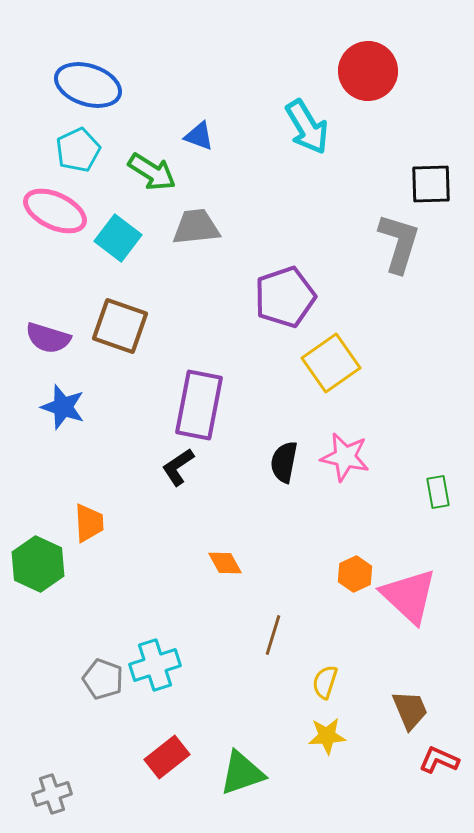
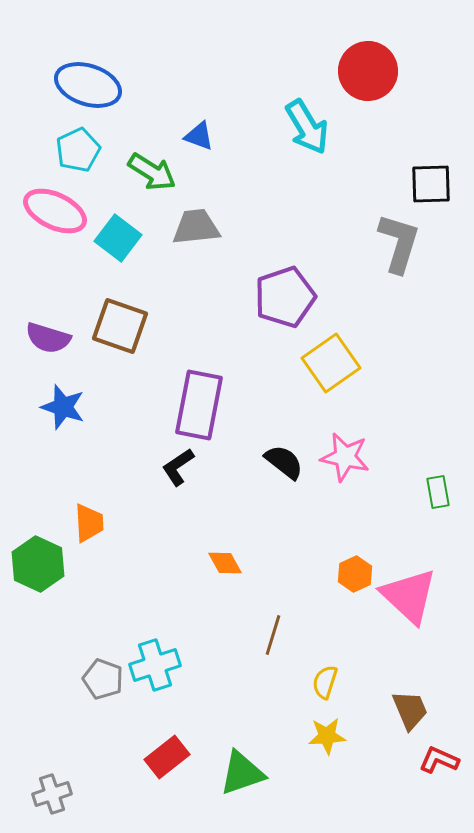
black semicircle: rotated 117 degrees clockwise
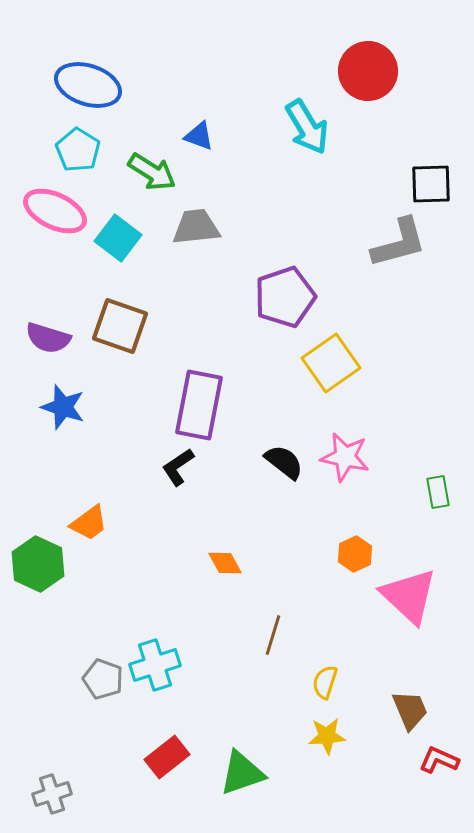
cyan pentagon: rotated 15 degrees counterclockwise
gray L-shape: rotated 58 degrees clockwise
orange trapezoid: rotated 57 degrees clockwise
orange hexagon: moved 20 px up
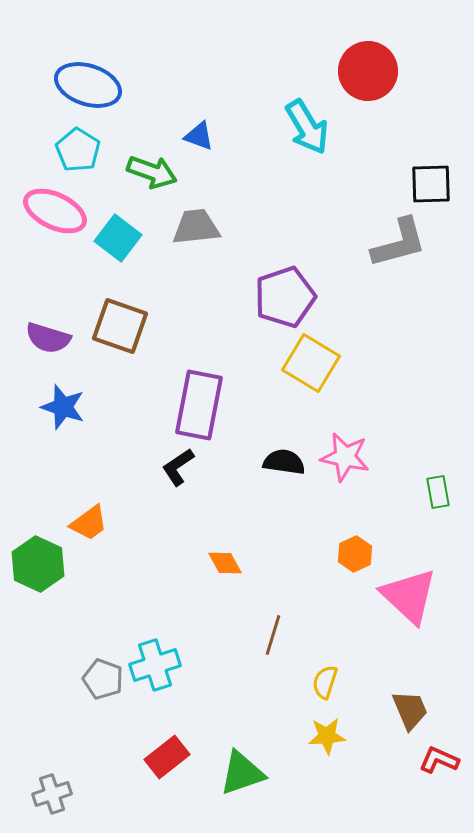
green arrow: rotated 12 degrees counterclockwise
yellow square: moved 20 px left; rotated 24 degrees counterclockwise
black semicircle: rotated 30 degrees counterclockwise
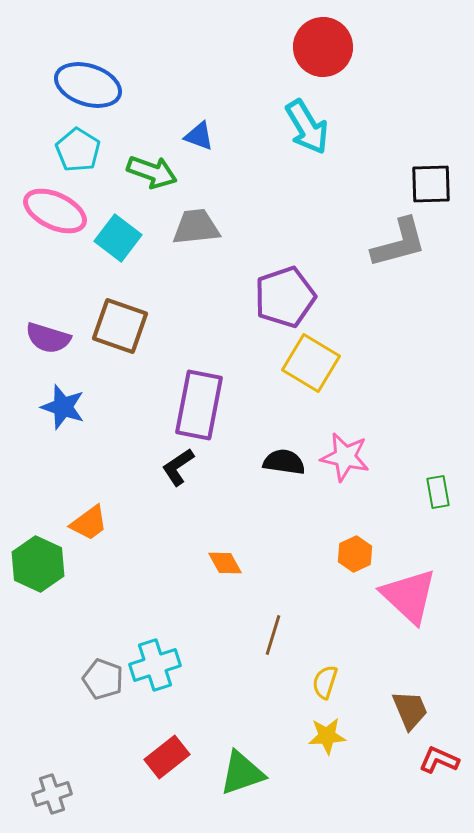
red circle: moved 45 px left, 24 px up
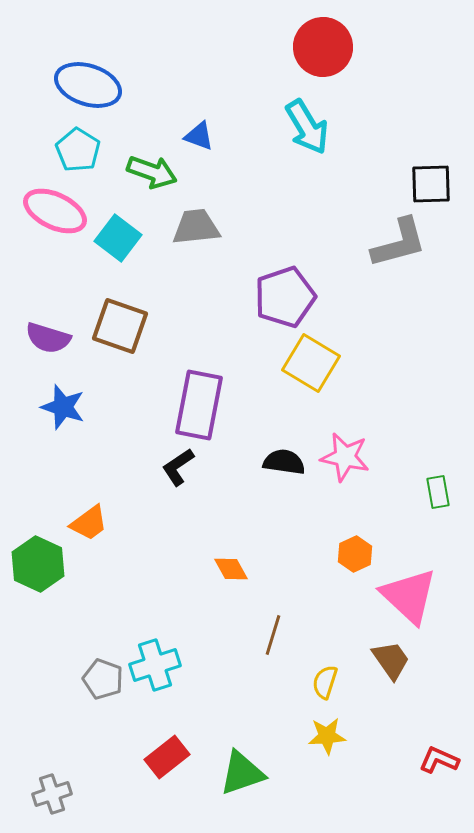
orange diamond: moved 6 px right, 6 px down
brown trapezoid: moved 19 px left, 50 px up; rotated 12 degrees counterclockwise
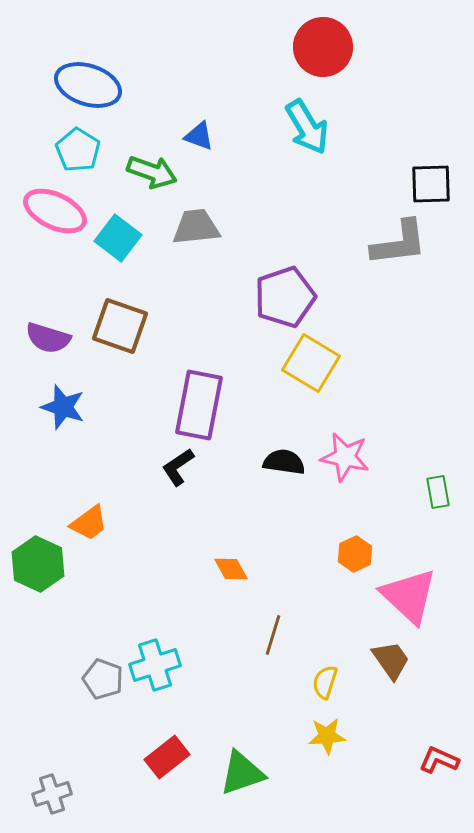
gray L-shape: rotated 8 degrees clockwise
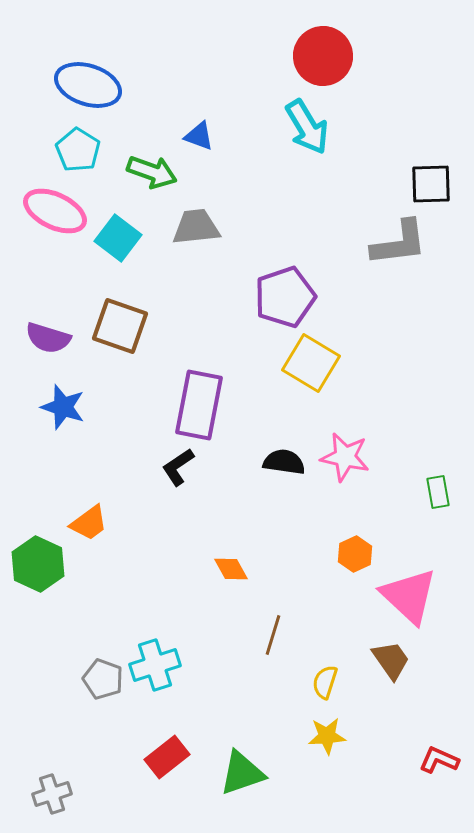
red circle: moved 9 px down
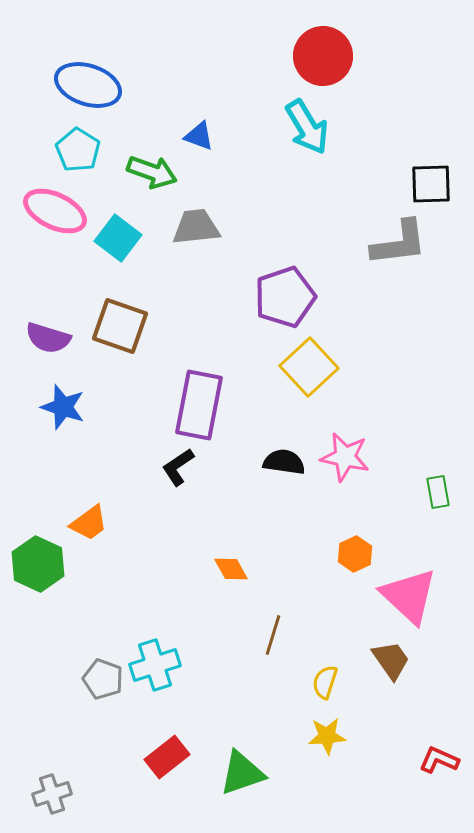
yellow square: moved 2 px left, 4 px down; rotated 16 degrees clockwise
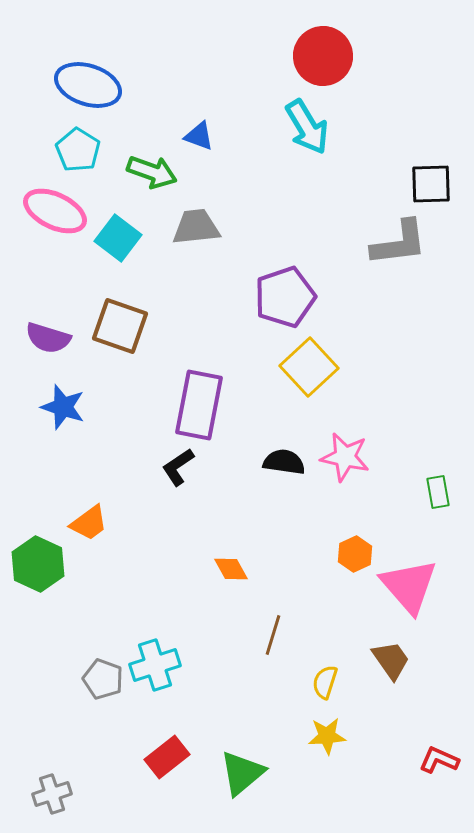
pink triangle: moved 10 px up; rotated 6 degrees clockwise
green triangle: rotated 21 degrees counterclockwise
